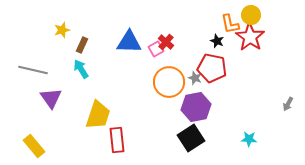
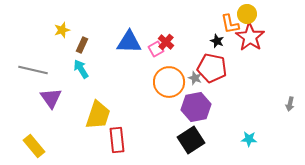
yellow circle: moved 4 px left, 1 px up
gray arrow: moved 2 px right; rotated 16 degrees counterclockwise
black square: moved 2 px down
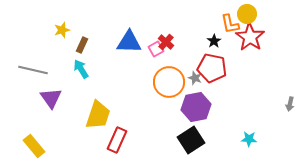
black star: moved 3 px left; rotated 16 degrees clockwise
red rectangle: rotated 30 degrees clockwise
